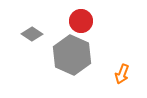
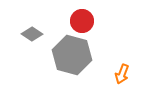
red circle: moved 1 px right
gray hexagon: rotated 9 degrees counterclockwise
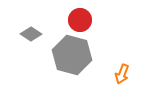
red circle: moved 2 px left, 1 px up
gray diamond: moved 1 px left
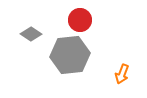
gray hexagon: moved 2 px left; rotated 21 degrees counterclockwise
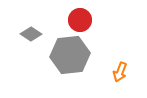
orange arrow: moved 2 px left, 2 px up
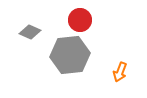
gray diamond: moved 1 px left, 2 px up; rotated 10 degrees counterclockwise
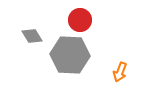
gray diamond: moved 2 px right, 4 px down; rotated 35 degrees clockwise
gray hexagon: rotated 9 degrees clockwise
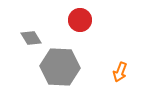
gray diamond: moved 1 px left, 2 px down
gray hexagon: moved 10 px left, 12 px down
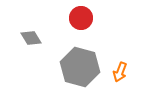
red circle: moved 1 px right, 2 px up
gray hexagon: moved 20 px right; rotated 12 degrees clockwise
